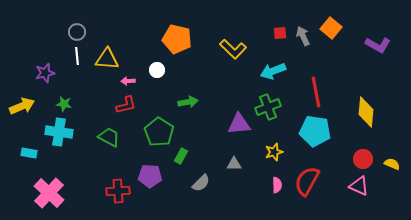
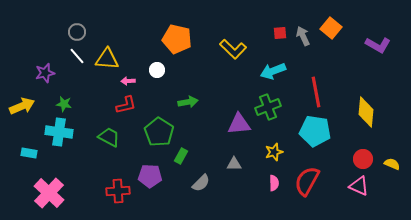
white line: rotated 36 degrees counterclockwise
pink semicircle: moved 3 px left, 2 px up
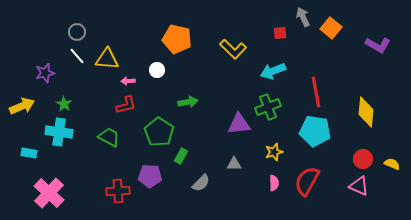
gray arrow: moved 19 px up
green star: rotated 21 degrees clockwise
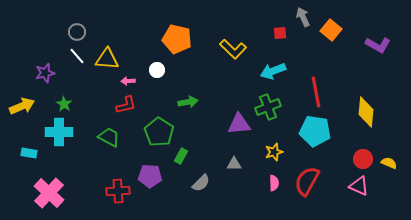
orange square: moved 2 px down
cyan cross: rotated 8 degrees counterclockwise
yellow semicircle: moved 3 px left, 1 px up
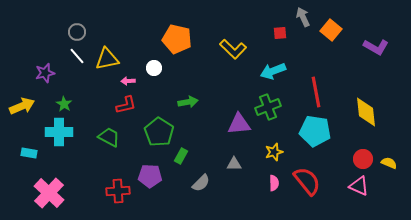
purple L-shape: moved 2 px left, 2 px down
yellow triangle: rotated 15 degrees counterclockwise
white circle: moved 3 px left, 2 px up
yellow diamond: rotated 12 degrees counterclockwise
red semicircle: rotated 112 degrees clockwise
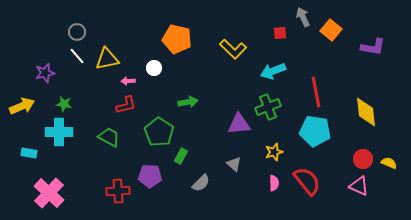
purple L-shape: moved 3 px left; rotated 20 degrees counterclockwise
green star: rotated 21 degrees counterclockwise
gray triangle: rotated 42 degrees clockwise
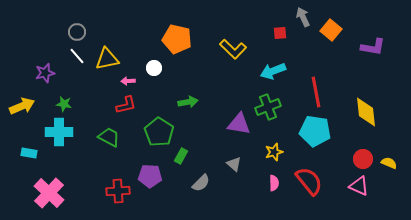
purple triangle: rotated 15 degrees clockwise
red semicircle: moved 2 px right
